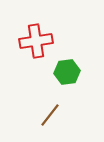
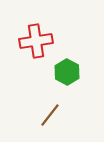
green hexagon: rotated 25 degrees counterclockwise
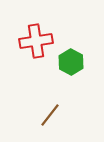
green hexagon: moved 4 px right, 10 px up
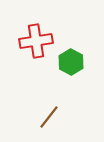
brown line: moved 1 px left, 2 px down
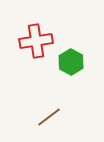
brown line: rotated 15 degrees clockwise
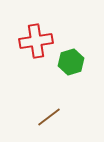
green hexagon: rotated 15 degrees clockwise
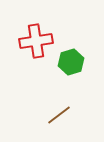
brown line: moved 10 px right, 2 px up
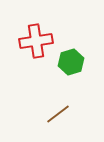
brown line: moved 1 px left, 1 px up
